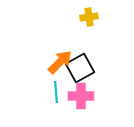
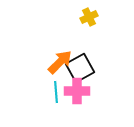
yellow cross: rotated 18 degrees counterclockwise
pink cross: moved 4 px left, 5 px up
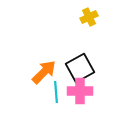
orange arrow: moved 16 px left, 10 px down
pink cross: moved 3 px right
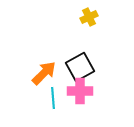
black square: moved 1 px up
orange arrow: moved 1 px down
cyan line: moved 3 px left, 6 px down
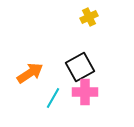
orange arrow: moved 14 px left; rotated 12 degrees clockwise
pink cross: moved 5 px right, 1 px down
cyan line: rotated 35 degrees clockwise
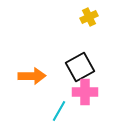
orange arrow: moved 2 px right, 3 px down; rotated 32 degrees clockwise
cyan line: moved 6 px right, 13 px down
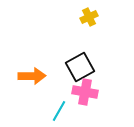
pink cross: rotated 10 degrees clockwise
